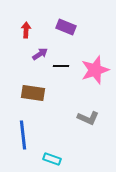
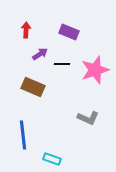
purple rectangle: moved 3 px right, 5 px down
black line: moved 1 px right, 2 px up
brown rectangle: moved 6 px up; rotated 15 degrees clockwise
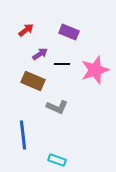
red arrow: rotated 49 degrees clockwise
brown rectangle: moved 6 px up
gray L-shape: moved 31 px left, 11 px up
cyan rectangle: moved 5 px right, 1 px down
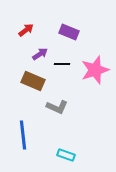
cyan rectangle: moved 9 px right, 5 px up
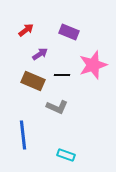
black line: moved 11 px down
pink star: moved 2 px left, 5 px up
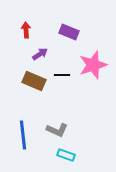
red arrow: rotated 56 degrees counterclockwise
brown rectangle: moved 1 px right
gray L-shape: moved 23 px down
